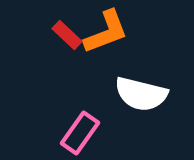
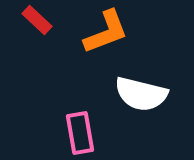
red rectangle: moved 30 px left, 15 px up
pink rectangle: rotated 45 degrees counterclockwise
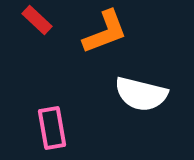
orange L-shape: moved 1 px left
pink rectangle: moved 28 px left, 5 px up
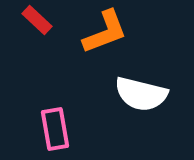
pink rectangle: moved 3 px right, 1 px down
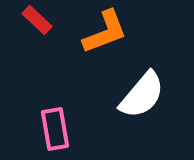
white semicircle: moved 1 px right, 1 px down; rotated 64 degrees counterclockwise
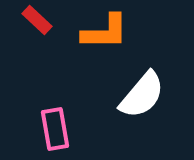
orange L-shape: rotated 21 degrees clockwise
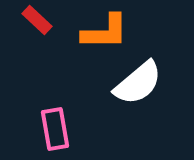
white semicircle: moved 4 px left, 12 px up; rotated 10 degrees clockwise
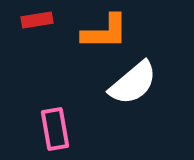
red rectangle: rotated 52 degrees counterclockwise
white semicircle: moved 5 px left
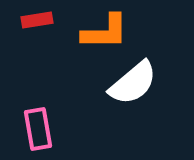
pink rectangle: moved 17 px left
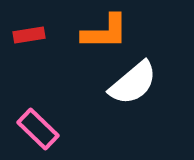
red rectangle: moved 8 px left, 15 px down
pink rectangle: rotated 36 degrees counterclockwise
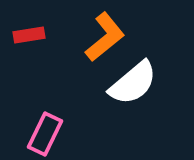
orange L-shape: moved 5 px down; rotated 39 degrees counterclockwise
pink rectangle: moved 7 px right, 5 px down; rotated 72 degrees clockwise
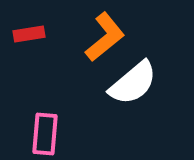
red rectangle: moved 1 px up
pink rectangle: rotated 21 degrees counterclockwise
